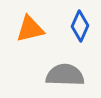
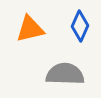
gray semicircle: moved 1 px up
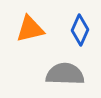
blue diamond: moved 4 px down
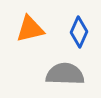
blue diamond: moved 1 px left, 2 px down
